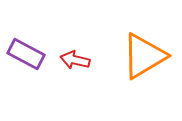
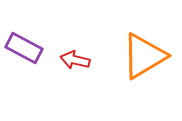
purple rectangle: moved 2 px left, 6 px up
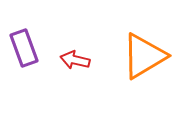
purple rectangle: rotated 42 degrees clockwise
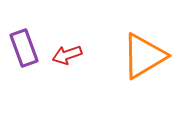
red arrow: moved 8 px left, 5 px up; rotated 32 degrees counterclockwise
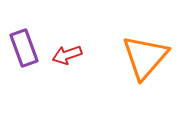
orange triangle: moved 1 px right, 1 px down; rotated 18 degrees counterclockwise
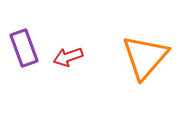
red arrow: moved 1 px right, 2 px down
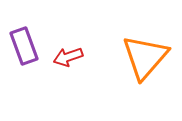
purple rectangle: moved 2 px up
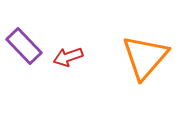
purple rectangle: rotated 24 degrees counterclockwise
